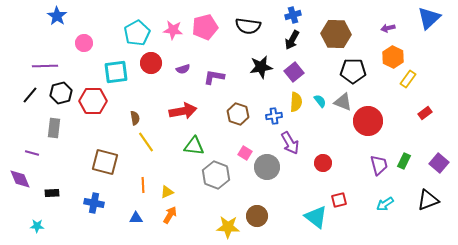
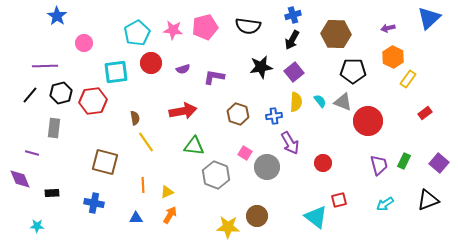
red hexagon at (93, 101): rotated 8 degrees counterclockwise
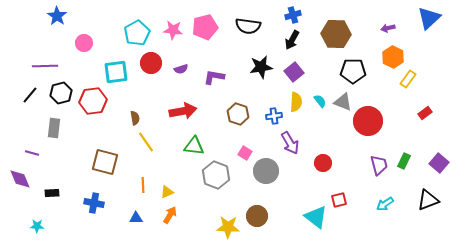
purple semicircle at (183, 69): moved 2 px left
gray circle at (267, 167): moved 1 px left, 4 px down
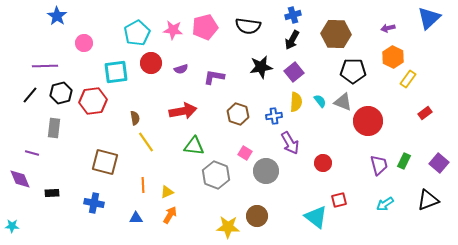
cyan star at (37, 226): moved 25 px left
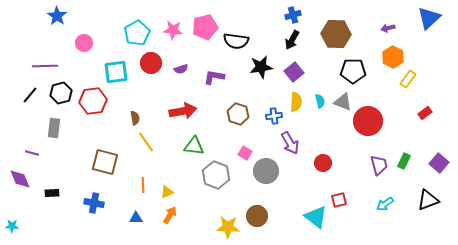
black semicircle at (248, 26): moved 12 px left, 15 px down
cyan semicircle at (320, 101): rotated 24 degrees clockwise
